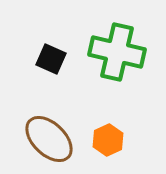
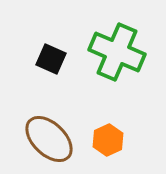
green cross: rotated 10 degrees clockwise
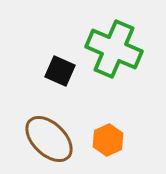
green cross: moved 3 px left, 3 px up
black square: moved 9 px right, 12 px down
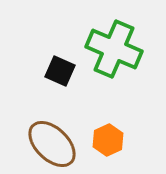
brown ellipse: moved 3 px right, 5 px down
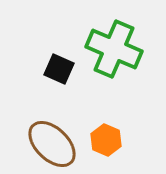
black square: moved 1 px left, 2 px up
orange hexagon: moved 2 px left; rotated 12 degrees counterclockwise
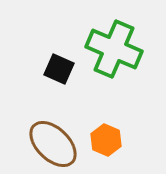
brown ellipse: moved 1 px right
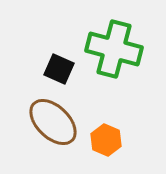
green cross: rotated 8 degrees counterclockwise
brown ellipse: moved 22 px up
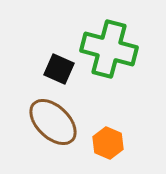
green cross: moved 5 px left
orange hexagon: moved 2 px right, 3 px down
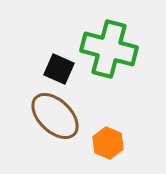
brown ellipse: moved 2 px right, 6 px up
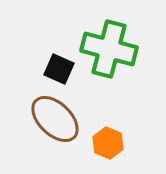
brown ellipse: moved 3 px down
